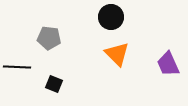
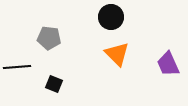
black line: rotated 8 degrees counterclockwise
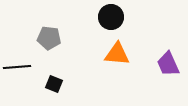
orange triangle: rotated 40 degrees counterclockwise
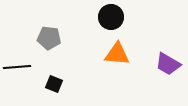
purple trapezoid: rotated 36 degrees counterclockwise
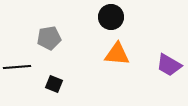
gray pentagon: rotated 15 degrees counterclockwise
purple trapezoid: moved 1 px right, 1 px down
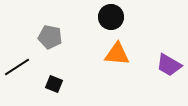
gray pentagon: moved 1 px right, 1 px up; rotated 20 degrees clockwise
black line: rotated 28 degrees counterclockwise
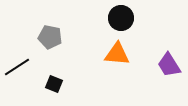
black circle: moved 10 px right, 1 px down
purple trapezoid: rotated 28 degrees clockwise
